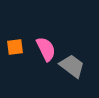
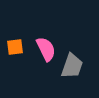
gray trapezoid: rotated 72 degrees clockwise
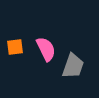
gray trapezoid: moved 1 px right
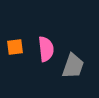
pink semicircle: rotated 20 degrees clockwise
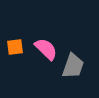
pink semicircle: rotated 40 degrees counterclockwise
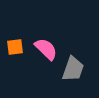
gray trapezoid: moved 3 px down
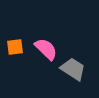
gray trapezoid: rotated 76 degrees counterclockwise
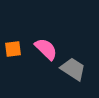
orange square: moved 2 px left, 2 px down
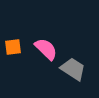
orange square: moved 2 px up
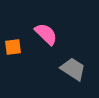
pink semicircle: moved 15 px up
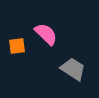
orange square: moved 4 px right, 1 px up
